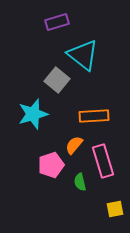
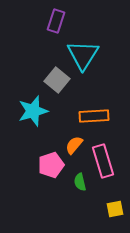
purple rectangle: moved 1 px left, 1 px up; rotated 55 degrees counterclockwise
cyan triangle: rotated 24 degrees clockwise
cyan star: moved 3 px up
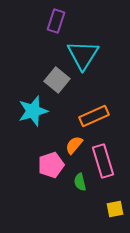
orange rectangle: rotated 20 degrees counterclockwise
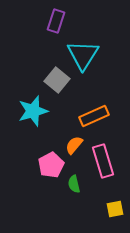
pink pentagon: rotated 10 degrees counterclockwise
green semicircle: moved 6 px left, 2 px down
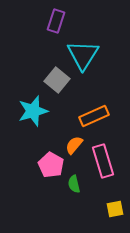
pink pentagon: rotated 15 degrees counterclockwise
